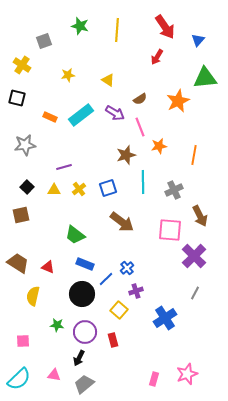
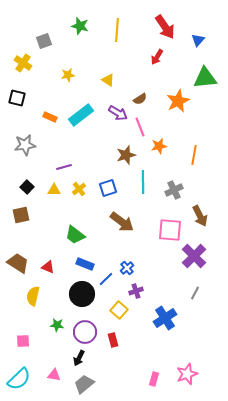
yellow cross at (22, 65): moved 1 px right, 2 px up
purple arrow at (115, 113): moved 3 px right
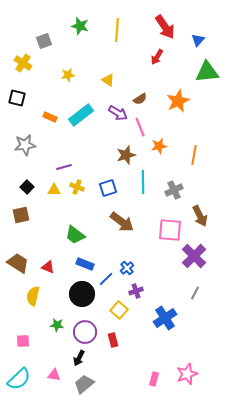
green triangle at (205, 78): moved 2 px right, 6 px up
yellow cross at (79, 189): moved 2 px left, 2 px up; rotated 32 degrees counterclockwise
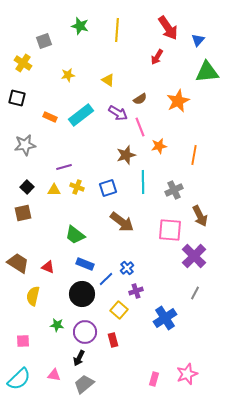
red arrow at (165, 27): moved 3 px right, 1 px down
brown square at (21, 215): moved 2 px right, 2 px up
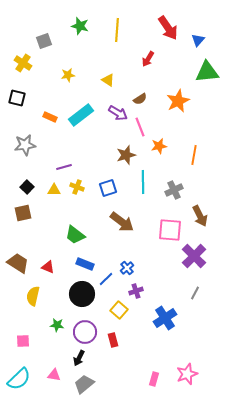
red arrow at (157, 57): moved 9 px left, 2 px down
